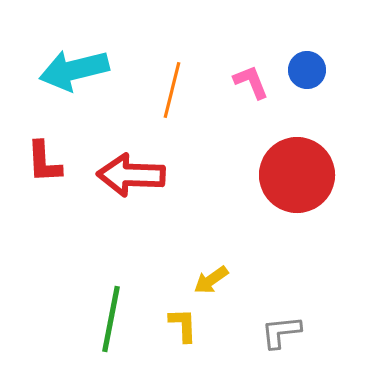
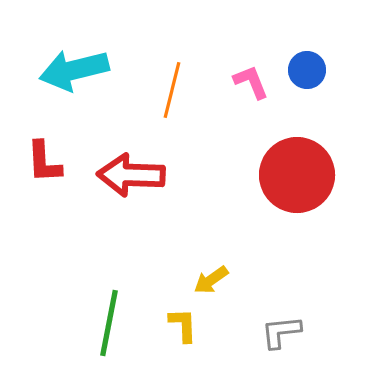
green line: moved 2 px left, 4 px down
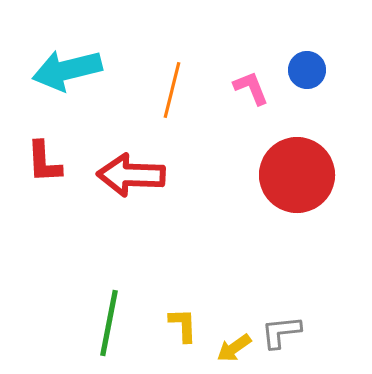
cyan arrow: moved 7 px left
pink L-shape: moved 6 px down
yellow arrow: moved 23 px right, 68 px down
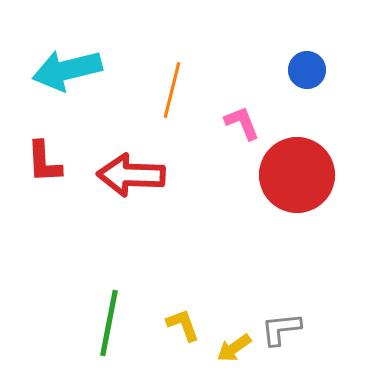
pink L-shape: moved 9 px left, 35 px down
yellow L-shape: rotated 18 degrees counterclockwise
gray L-shape: moved 3 px up
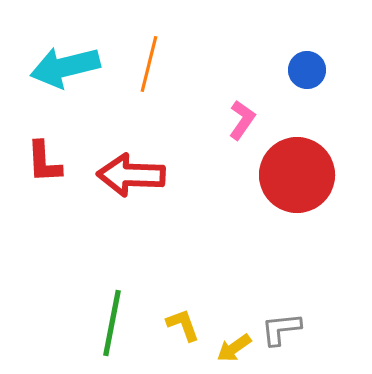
cyan arrow: moved 2 px left, 3 px up
orange line: moved 23 px left, 26 px up
pink L-shape: moved 3 px up; rotated 57 degrees clockwise
green line: moved 3 px right
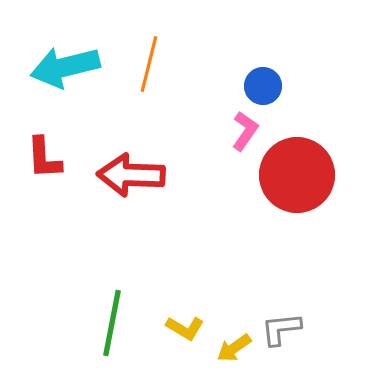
blue circle: moved 44 px left, 16 px down
pink L-shape: moved 3 px right, 11 px down
red L-shape: moved 4 px up
yellow L-shape: moved 2 px right, 3 px down; rotated 141 degrees clockwise
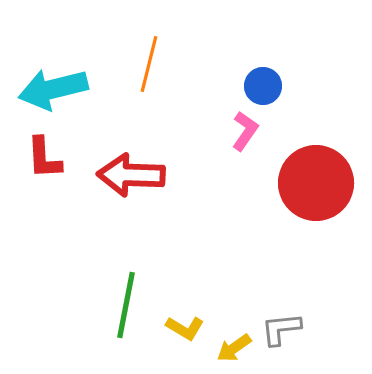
cyan arrow: moved 12 px left, 22 px down
red circle: moved 19 px right, 8 px down
green line: moved 14 px right, 18 px up
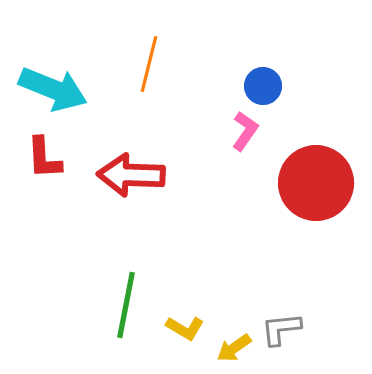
cyan arrow: rotated 144 degrees counterclockwise
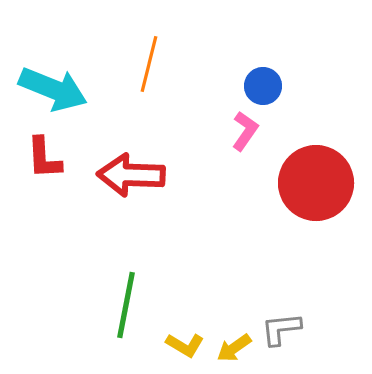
yellow L-shape: moved 17 px down
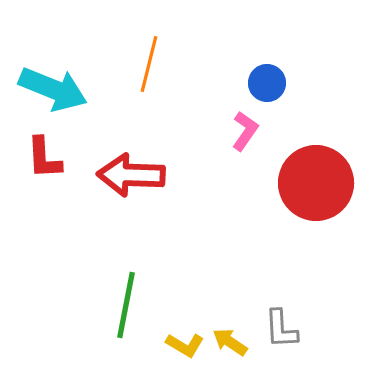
blue circle: moved 4 px right, 3 px up
gray L-shape: rotated 87 degrees counterclockwise
yellow arrow: moved 4 px left, 6 px up; rotated 69 degrees clockwise
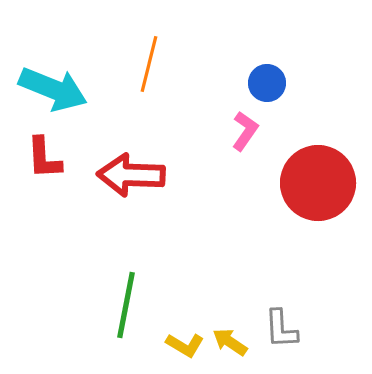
red circle: moved 2 px right
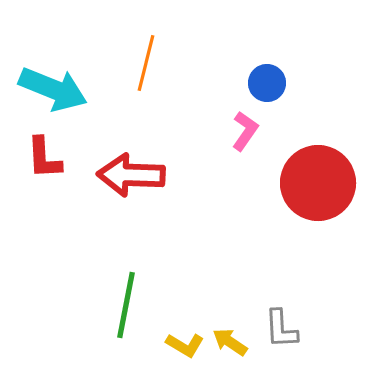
orange line: moved 3 px left, 1 px up
